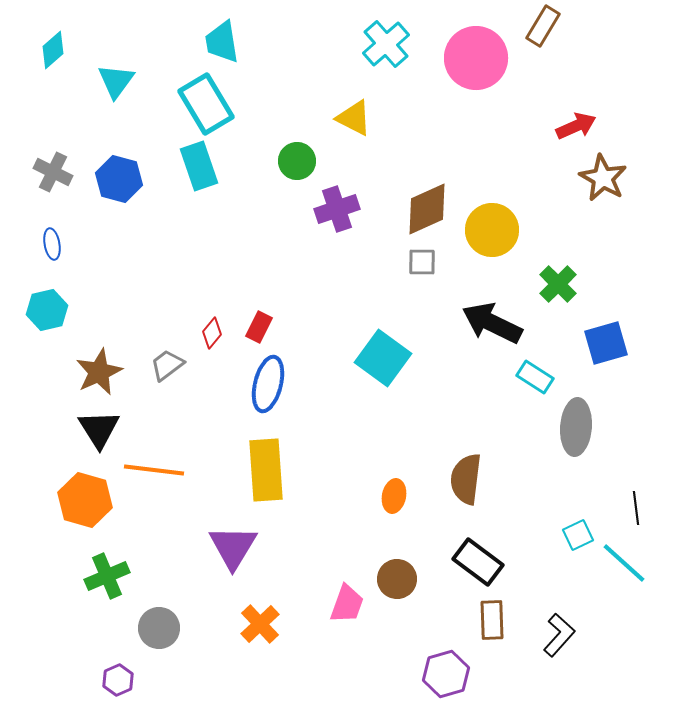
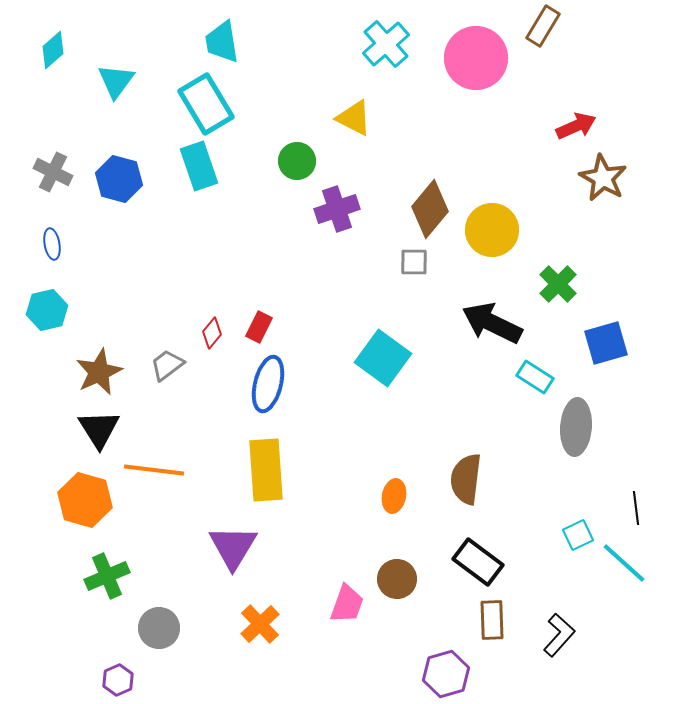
brown diamond at (427, 209): moved 3 px right; rotated 26 degrees counterclockwise
gray square at (422, 262): moved 8 px left
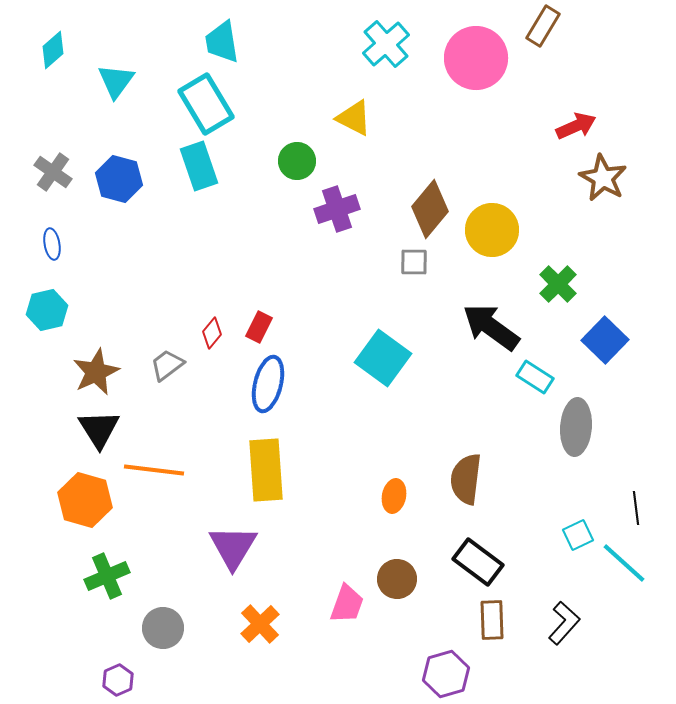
gray cross at (53, 172): rotated 9 degrees clockwise
black arrow at (492, 323): moved 1 px left, 4 px down; rotated 10 degrees clockwise
blue square at (606, 343): moved 1 px left, 3 px up; rotated 30 degrees counterclockwise
brown star at (99, 372): moved 3 px left
gray circle at (159, 628): moved 4 px right
black L-shape at (559, 635): moved 5 px right, 12 px up
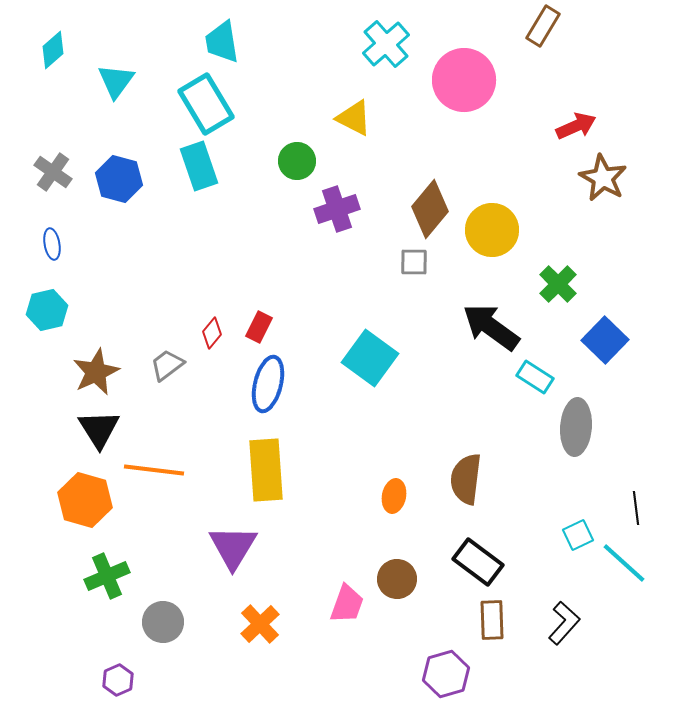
pink circle at (476, 58): moved 12 px left, 22 px down
cyan square at (383, 358): moved 13 px left
gray circle at (163, 628): moved 6 px up
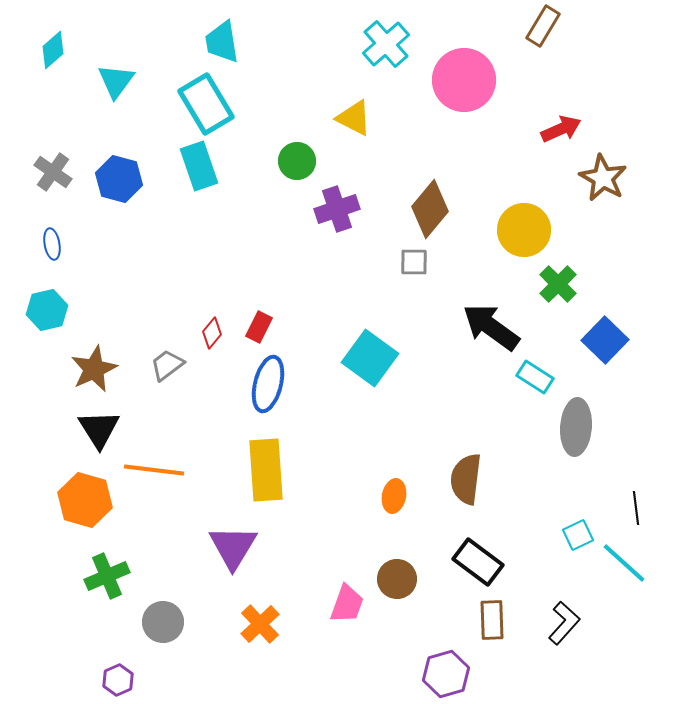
red arrow at (576, 126): moved 15 px left, 3 px down
yellow circle at (492, 230): moved 32 px right
brown star at (96, 372): moved 2 px left, 3 px up
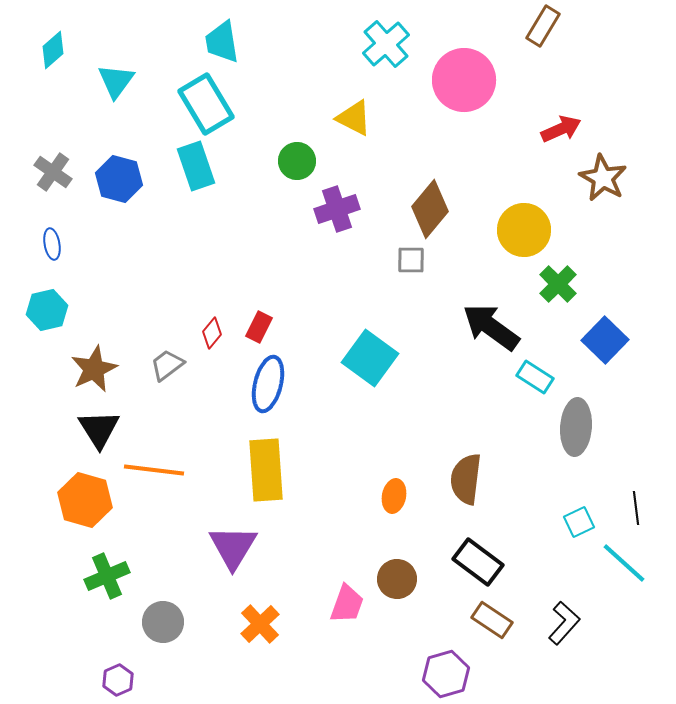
cyan rectangle at (199, 166): moved 3 px left
gray square at (414, 262): moved 3 px left, 2 px up
cyan square at (578, 535): moved 1 px right, 13 px up
brown rectangle at (492, 620): rotated 54 degrees counterclockwise
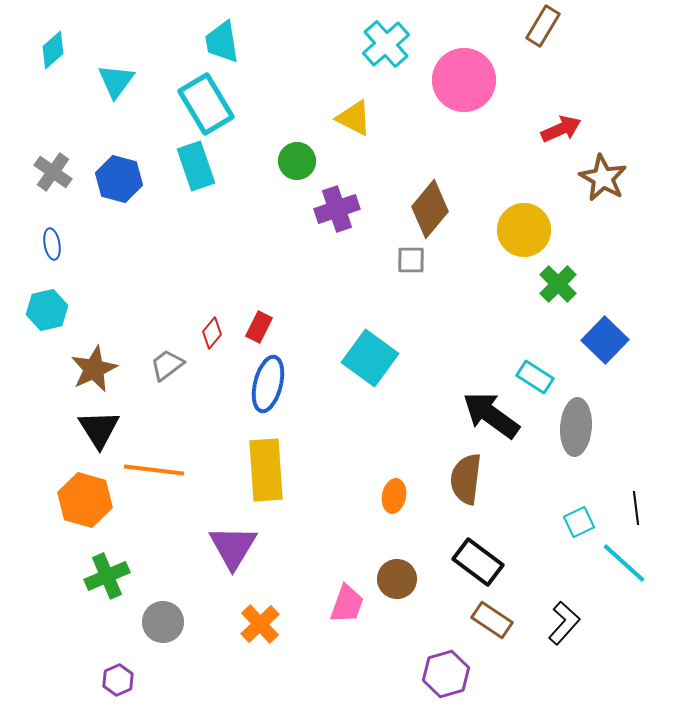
black arrow at (491, 327): moved 88 px down
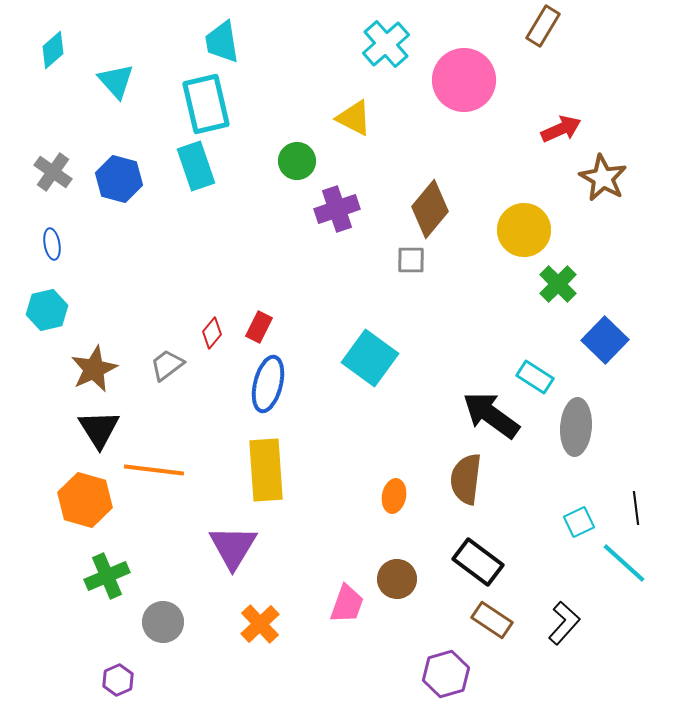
cyan triangle at (116, 81): rotated 18 degrees counterclockwise
cyan rectangle at (206, 104): rotated 18 degrees clockwise
